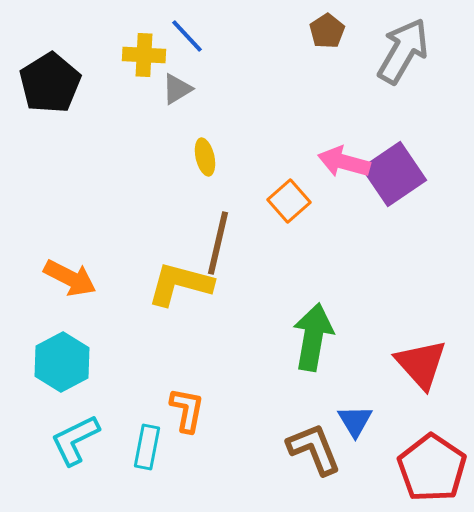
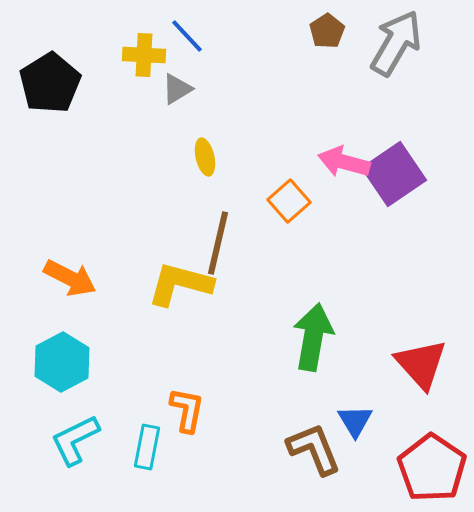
gray arrow: moved 7 px left, 8 px up
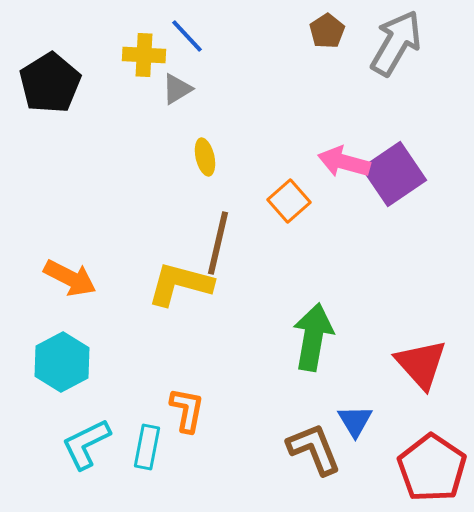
cyan L-shape: moved 11 px right, 4 px down
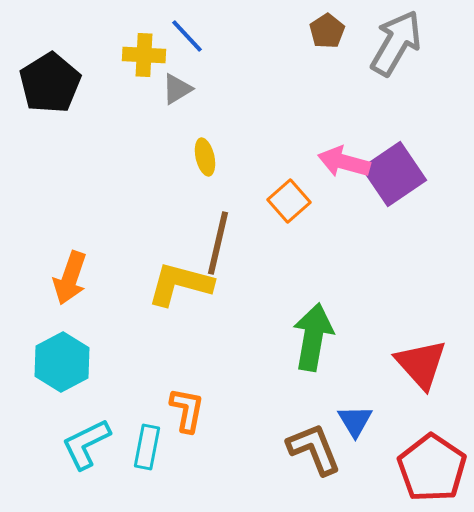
orange arrow: rotated 82 degrees clockwise
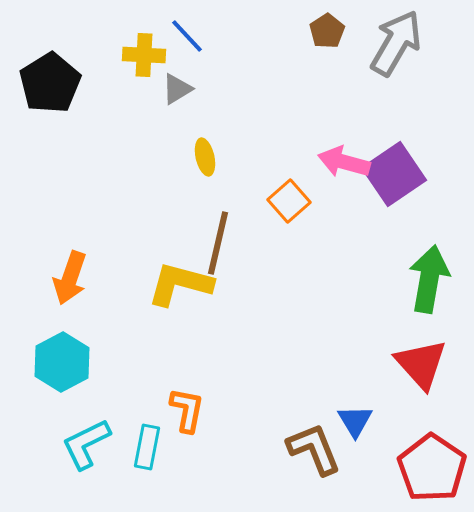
green arrow: moved 116 px right, 58 px up
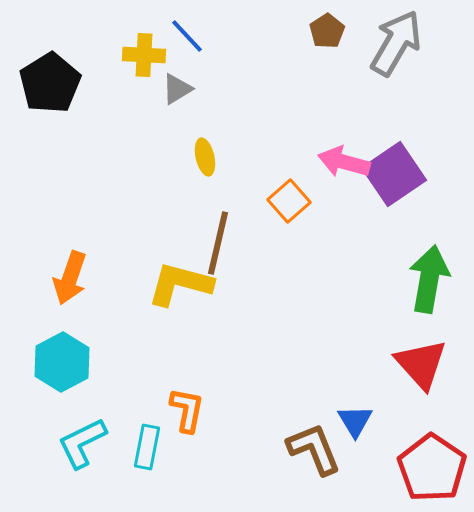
cyan L-shape: moved 4 px left, 1 px up
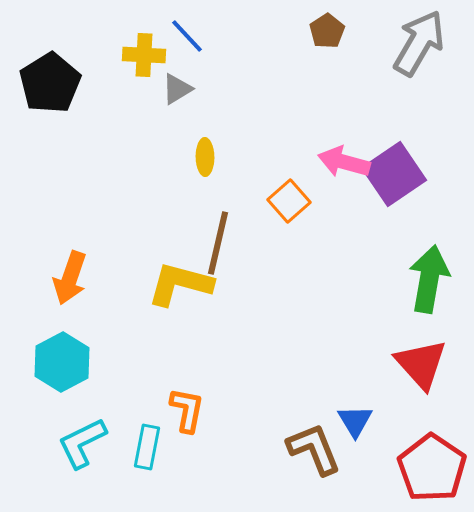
gray arrow: moved 23 px right
yellow ellipse: rotated 12 degrees clockwise
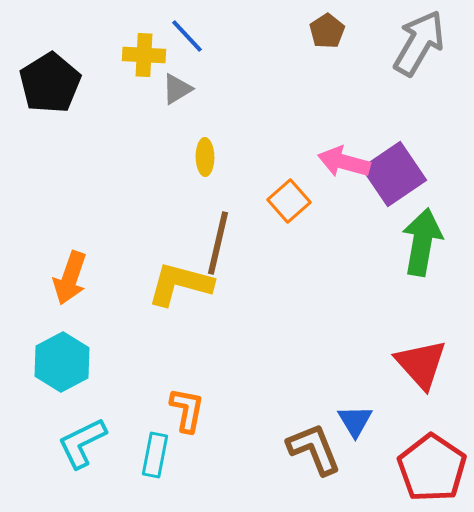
green arrow: moved 7 px left, 37 px up
cyan rectangle: moved 8 px right, 8 px down
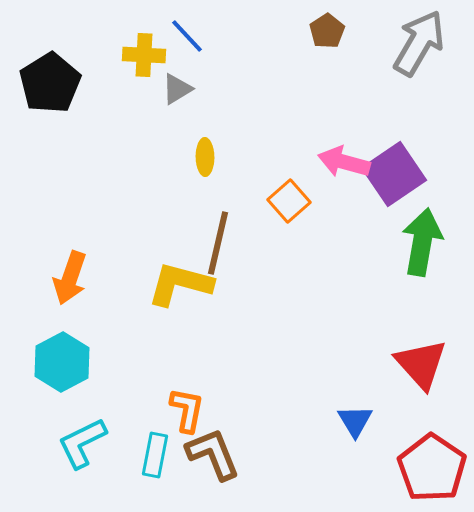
brown L-shape: moved 101 px left, 5 px down
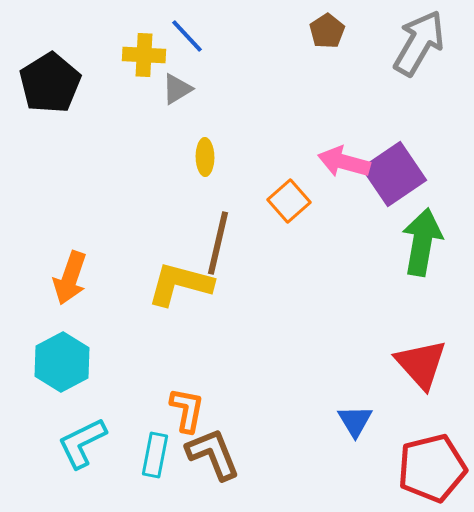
red pentagon: rotated 24 degrees clockwise
